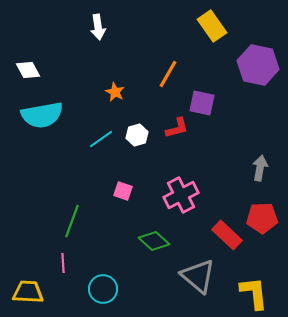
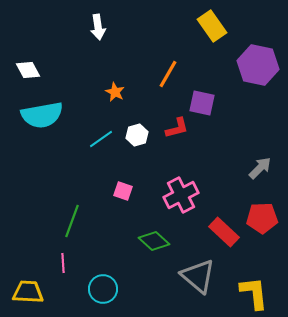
gray arrow: rotated 35 degrees clockwise
red rectangle: moved 3 px left, 3 px up
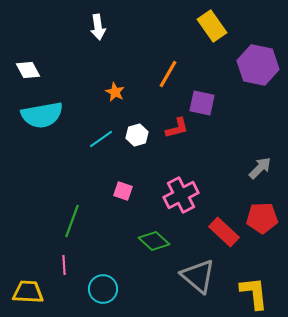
pink line: moved 1 px right, 2 px down
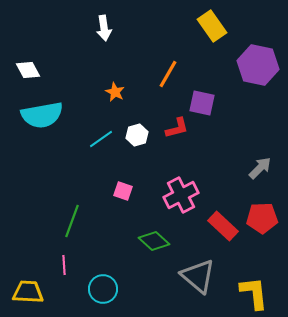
white arrow: moved 6 px right, 1 px down
red rectangle: moved 1 px left, 6 px up
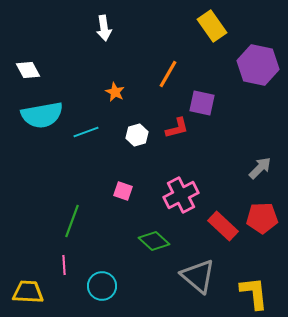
cyan line: moved 15 px left, 7 px up; rotated 15 degrees clockwise
cyan circle: moved 1 px left, 3 px up
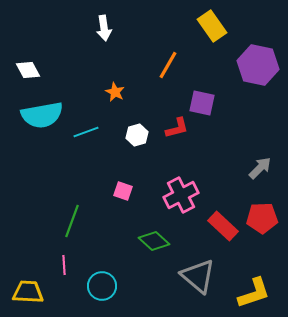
orange line: moved 9 px up
yellow L-shape: rotated 78 degrees clockwise
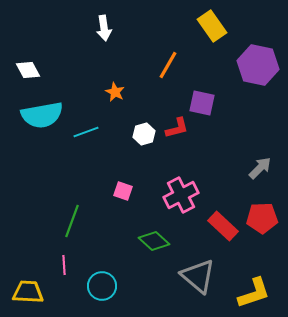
white hexagon: moved 7 px right, 1 px up
